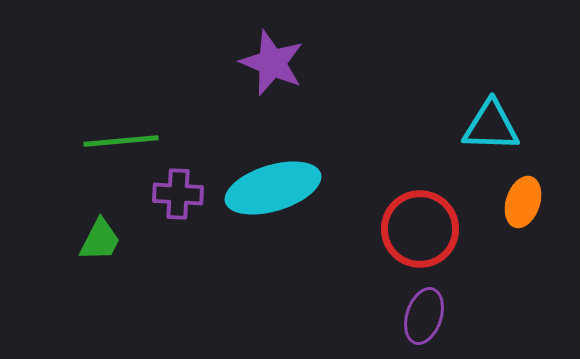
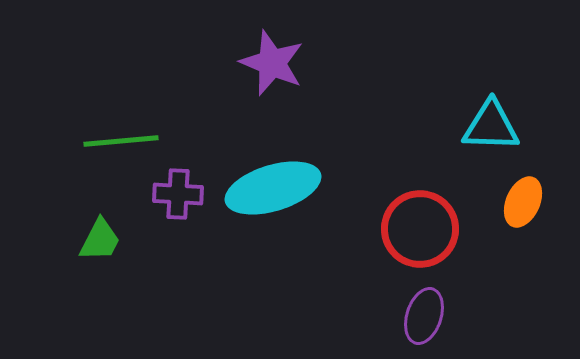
orange ellipse: rotated 6 degrees clockwise
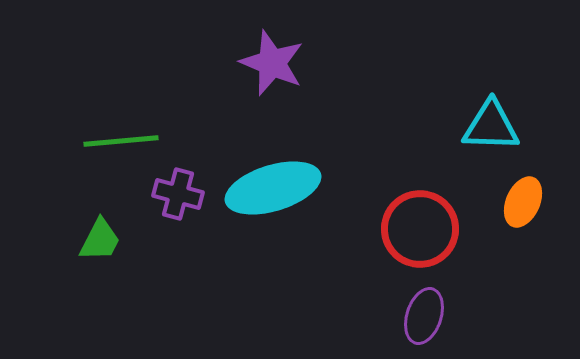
purple cross: rotated 12 degrees clockwise
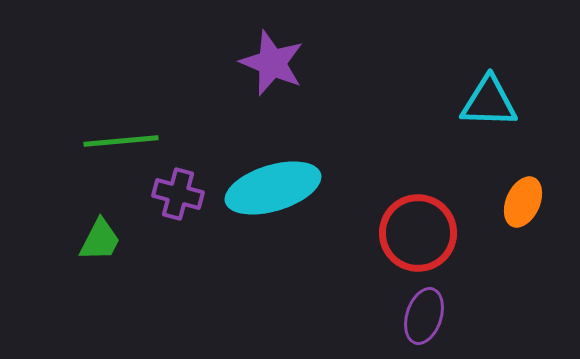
cyan triangle: moved 2 px left, 24 px up
red circle: moved 2 px left, 4 px down
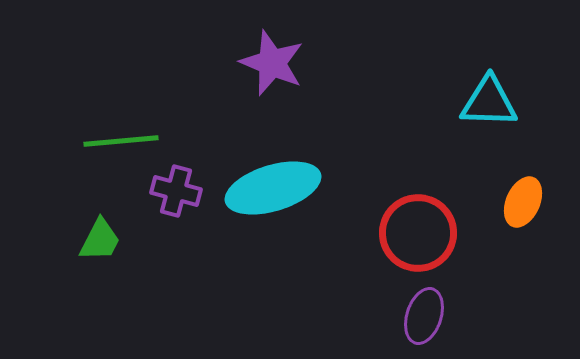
purple cross: moved 2 px left, 3 px up
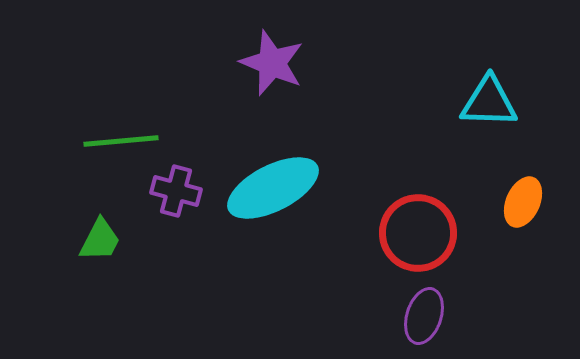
cyan ellipse: rotated 10 degrees counterclockwise
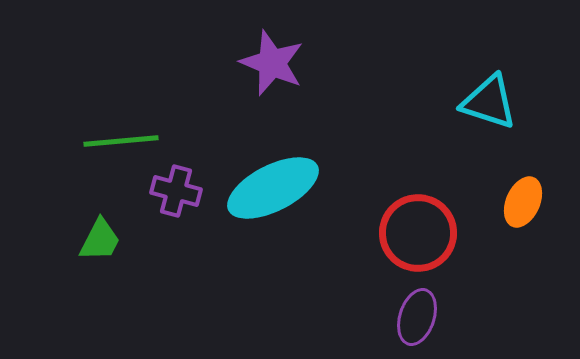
cyan triangle: rotated 16 degrees clockwise
purple ellipse: moved 7 px left, 1 px down
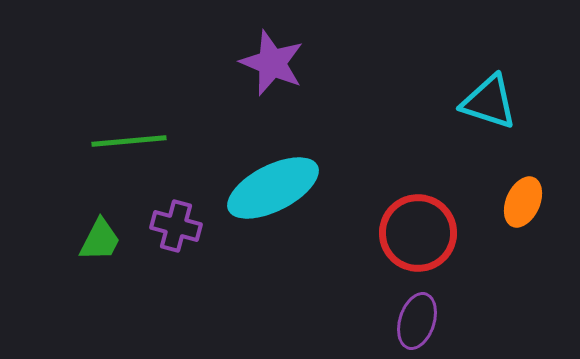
green line: moved 8 px right
purple cross: moved 35 px down
purple ellipse: moved 4 px down
